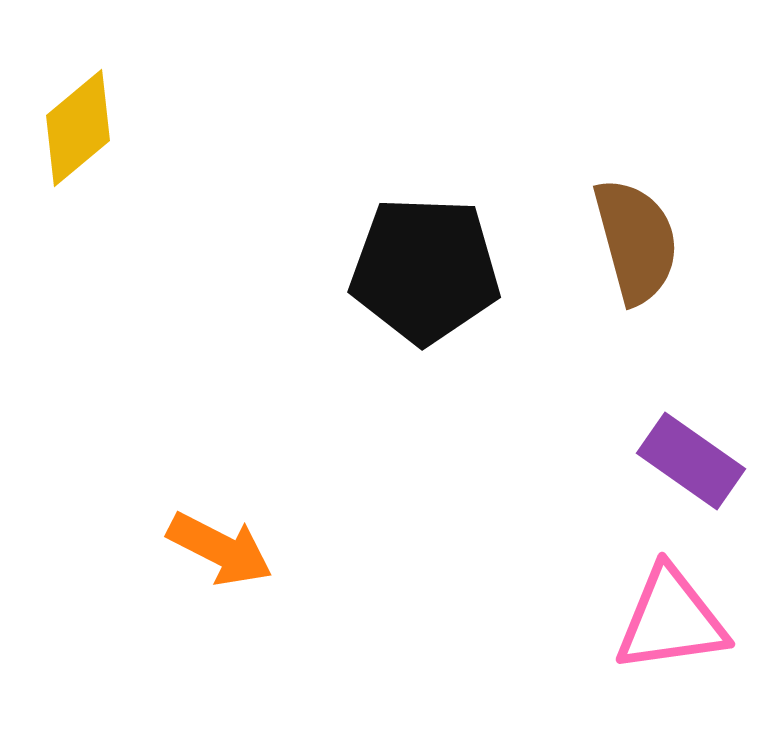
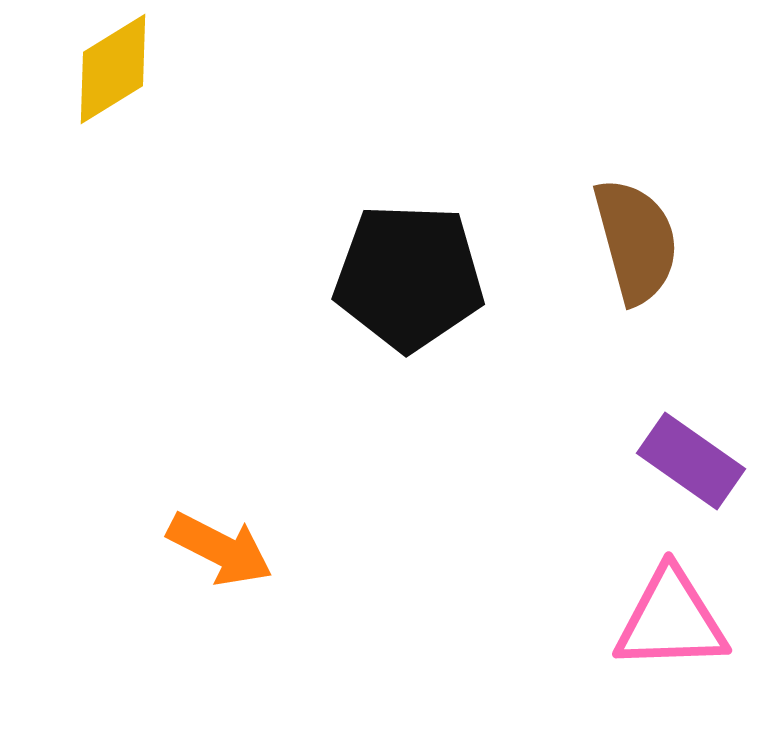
yellow diamond: moved 35 px right, 59 px up; rotated 8 degrees clockwise
black pentagon: moved 16 px left, 7 px down
pink triangle: rotated 6 degrees clockwise
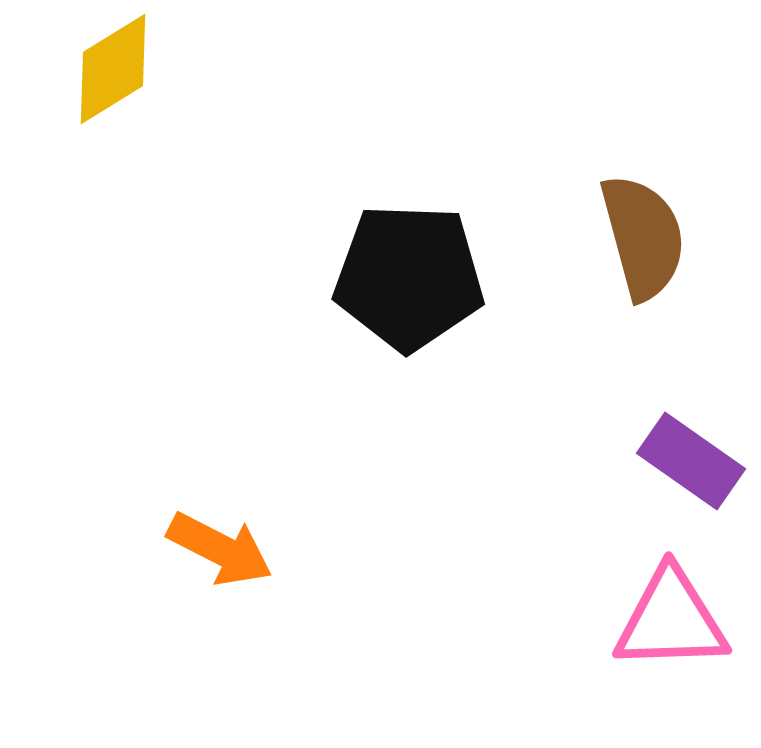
brown semicircle: moved 7 px right, 4 px up
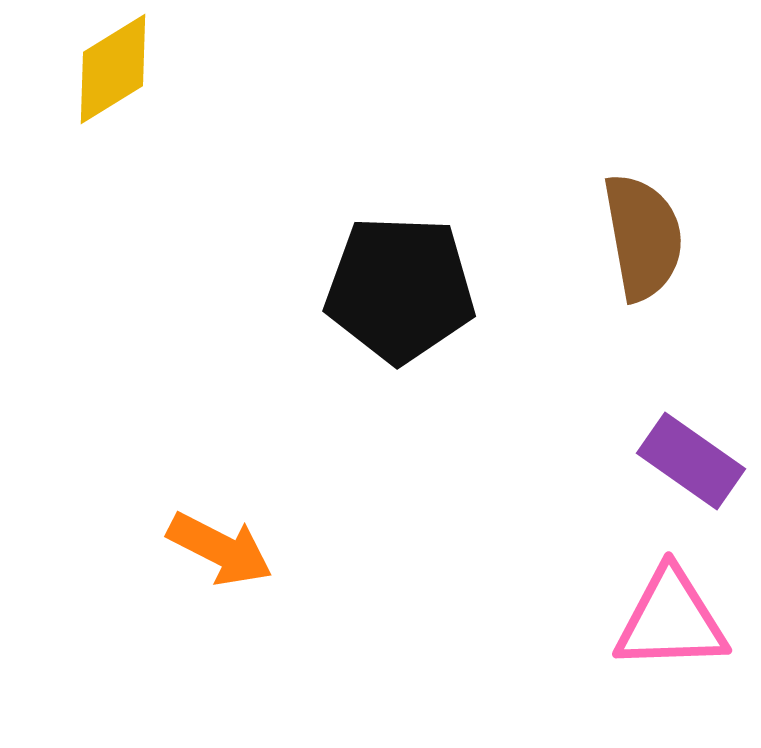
brown semicircle: rotated 5 degrees clockwise
black pentagon: moved 9 px left, 12 px down
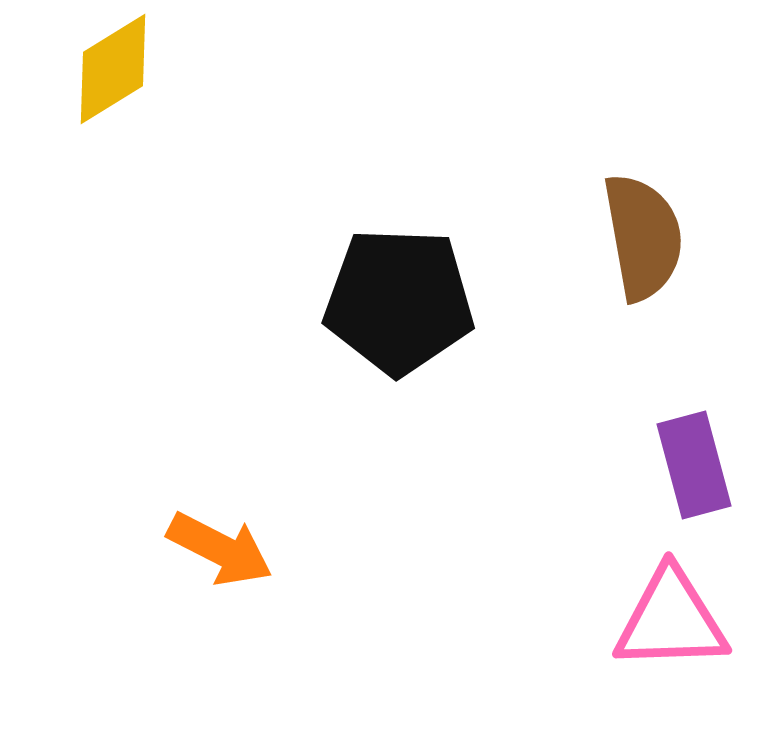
black pentagon: moved 1 px left, 12 px down
purple rectangle: moved 3 px right, 4 px down; rotated 40 degrees clockwise
